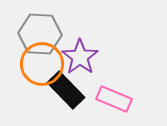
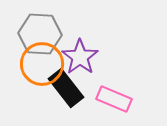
black rectangle: moved 2 px up; rotated 6 degrees clockwise
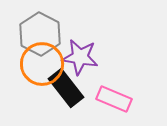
gray hexagon: rotated 24 degrees clockwise
purple star: rotated 27 degrees counterclockwise
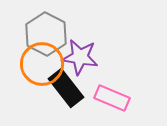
gray hexagon: moved 6 px right
pink rectangle: moved 2 px left, 1 px up
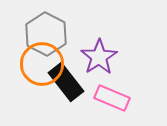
purple star: moved 19 px right; rotated 30 degrees clockwise
black rectangle: moved 6 px up
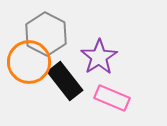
orange circle: moved 13 px left, 2 px up
black rectangle: moved 1 px left, 1 px up
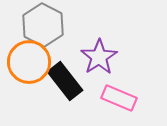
gray hexagon: moved 3 px left, 9 px up
pink rectangle: moved 7 px right
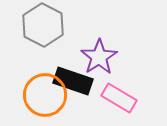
orange circle: moved 16 px right, 33 px down
black rectangle: moved 8 px right; rotated 33 degrees counterclockwise
pink rectangle: rotated 8 degrees clockwise
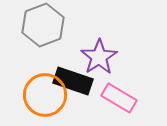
gray hexagon: rotated 12 degrees clockwise
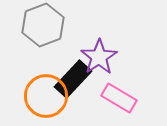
black rectangle: moved 2 px up; rotated 66 degrees counterclockwise
orange circle: moved 1 px right, 1 px down
